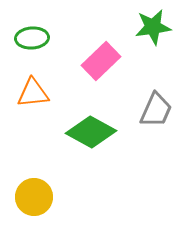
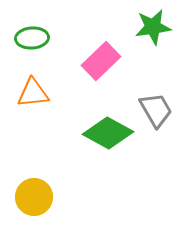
gray trapezoid: rotated 54 degrees counterclockwise
green diamond: moved 17 px right, 1 px down
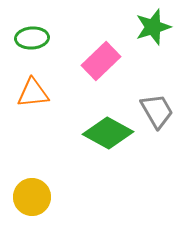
green star: rotated 9 degrees counterclockwise
gray trapezoid: moved 1 px right, 1 px down
yellow circle: moved 2 px left
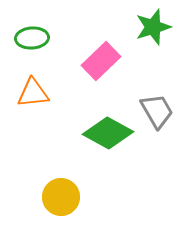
yellow circle: moved 29 px right
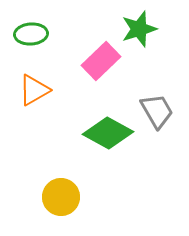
green star: moved 14 px left, 2 px down
green ellipse: moved 1 px left, 4 px up
orange triangle: moved 1 px right, 3 px up; rotated 24 degrees counterclockwise
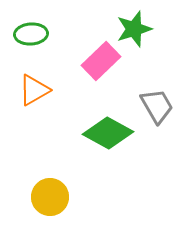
green star: moved 5 px left
gray trapezoid: moved 5 px up
yellow circle: moved 11 px left
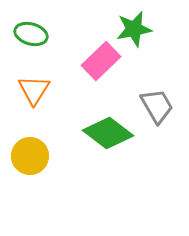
green star: rotated 6 degrees clockwise
green ellipse: rotated 20 degrees clockwise
orange triangle: rotated 28 degrees counterclockwise
green diamond: rotated 9 degrees clockwise
yellow circle: moved 20 px left, 41 px up
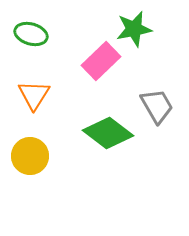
orange triangle: moved 5 px down
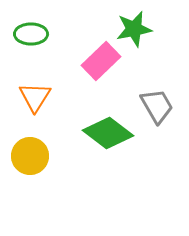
green ellipse: rotated 16 degrees counterclockwise
orange triangle: moved 1 px right, 2 px down
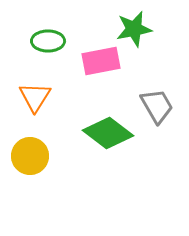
green ellipse: moved 17 px right, 7 px down
pink rectangle: rotated 33 degrees clockwise
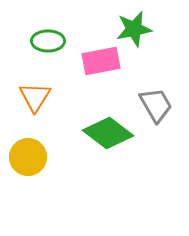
gray trapezoid: moved 1 px left, 1 px up
yellow circle: moved 2 px left, 1 px down
